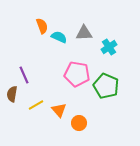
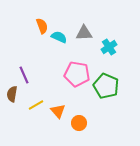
orange triangle: moved 1 px left, 1 px down
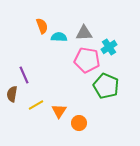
cyan semicircle: rotated 21 degrees counterclockwise
pink pentagon: moved 10 px right, 14 px up
orange triangle: moved 1 px right; rotated 14 degrees clockwise
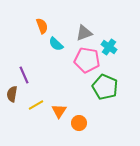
gray triangle: rotated 18 degrees counterclockwise
cyan semicircle: moved 3 px left, 7 px down; rotated 140 degrees counterclockwise
cyan cross: rotated 21 degrees counterclockwise
green pentagon: moved 1 px left, 1 px down
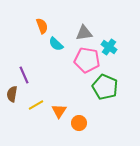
gray triangle: rotated 12 degrees clockwise
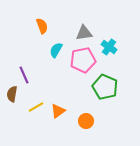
cyan semicircle: moved 6 px down; rotated 77 degrees clockwise
pink pentagon: moved 4 px left; rotated 20 degrees counterclockwise
yellow line: moved 2 px down
orange triangle: moved 1 px left; rotated 21 degrees clockwise
orange circle: moved 7 px right, 2 px up
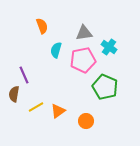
cyan semicircle: rotated 14 degrees counterclockwise
brown semicircle: moved 2 px right
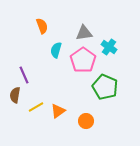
pink pentagon: rotated 25 degrees counterclockwise
brown semicircle: moved 1 px right, 1 px down
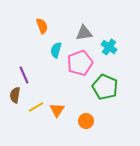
pink pentagon: moved 3 px left, 3 px down; rotated 15 degrees clockwise
orange triangle: moved 1 px left, 1 px up; rotated 21 degrees counterclockwise
